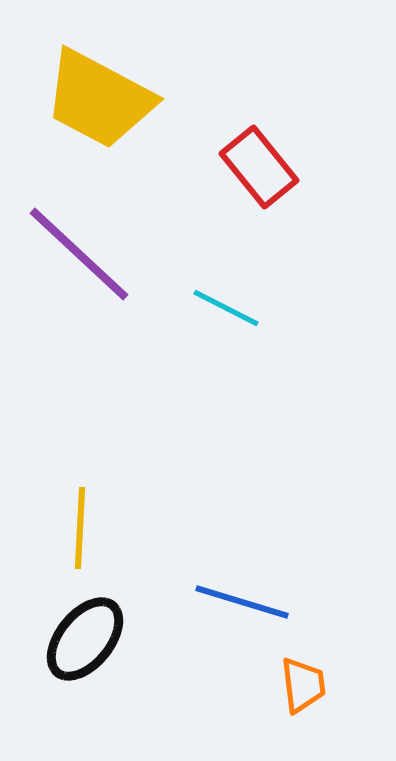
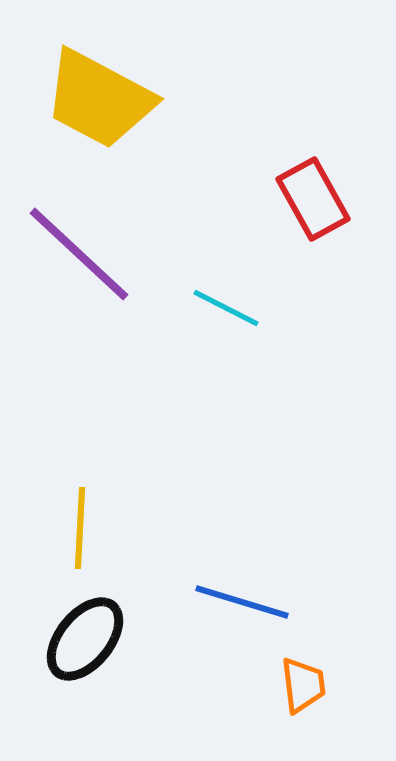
red rectangle: moved 54 px right, 32 px down; rotated 10 degrees clockwise
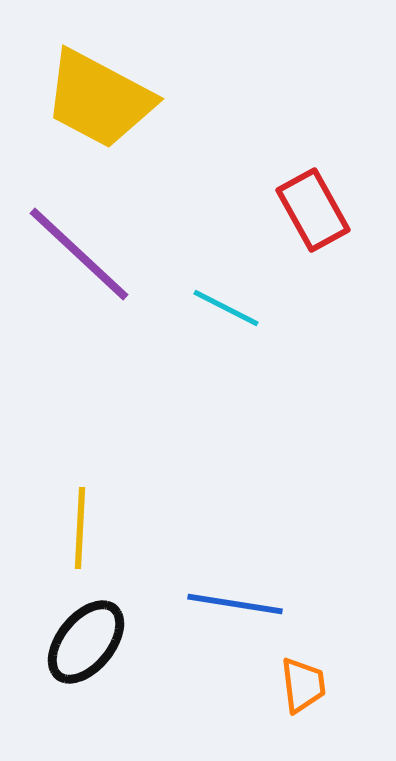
red rectangle: moved 11 px down
blue line: moved 7 px left, 2 px down; rotated 8 degrees counterclockwise
black ellipse: moved 1 px right, 3 px down
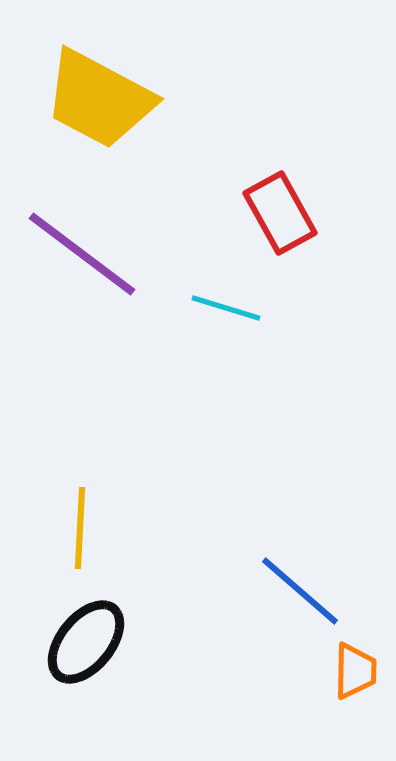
red rectangle: moved 33 px left, 3 px down
purple line: moved 3 px right; rotated 6 degrees counterclockwise
cyan line: rotated 10 degrees counterclockwise
blue line: moved 65 px right, 13 px up; rotated 32 degrees clockwise
orange trapezoid: moved 52 px right, 14 px up; rotated 8 degrees clockwise
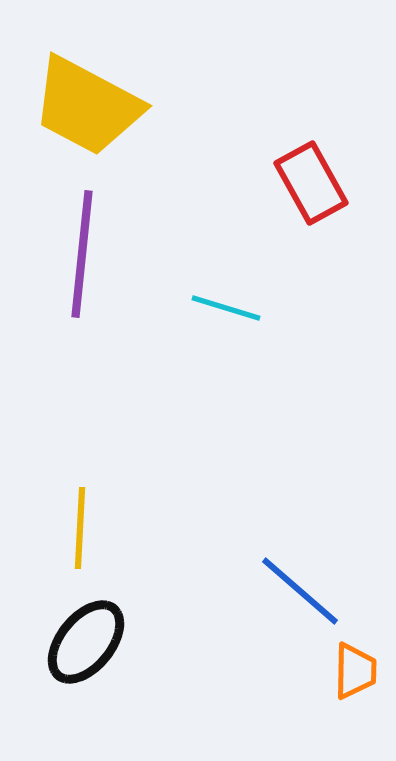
yellow trapezoid: moved 12 px left, 7 px down
red rectangle: moved 31 px right, 30 px up
purple line: rotated 59 degrees clockwise
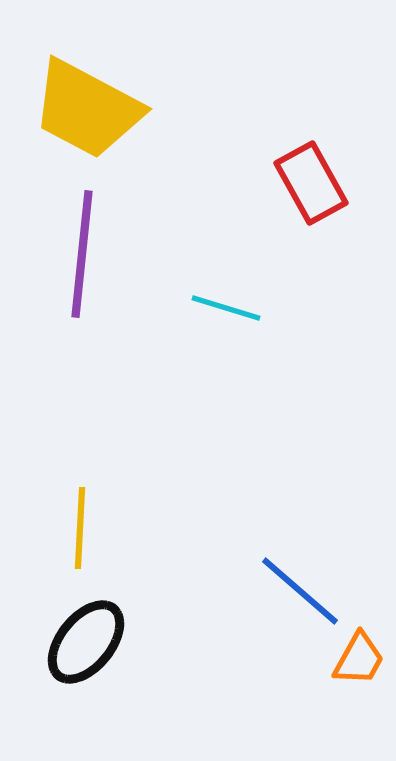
yellow trapezoid: moved 3 px down
orange trapezoid: moved 4 px right, 12 px up; rotated 28 degrees clockwise
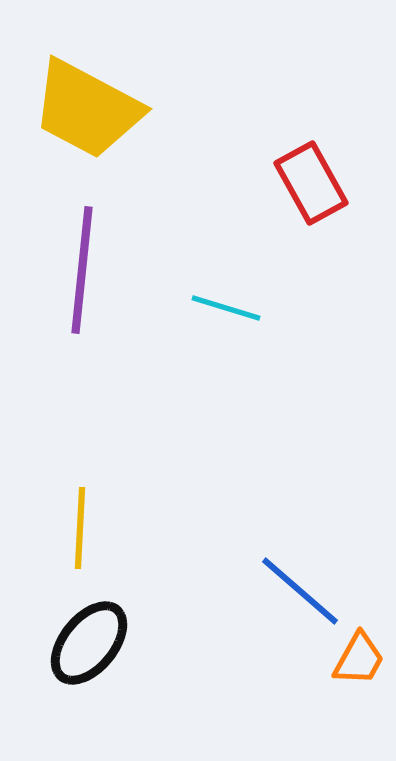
purple line: moved 16 px down
black ellipse: moved 3 px right, 1 px down
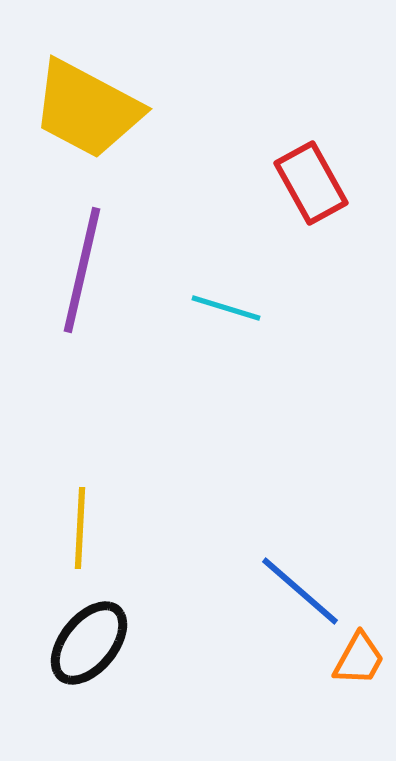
purple line: rotated 7 degrees clockwise
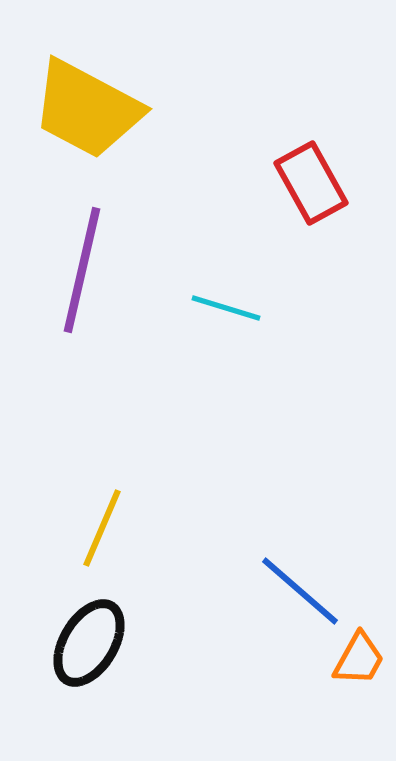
yellow line: moved 22 px right; rotated 20 degrees clockwise
black ellipse: rotated 8 degrees counterclockwise
